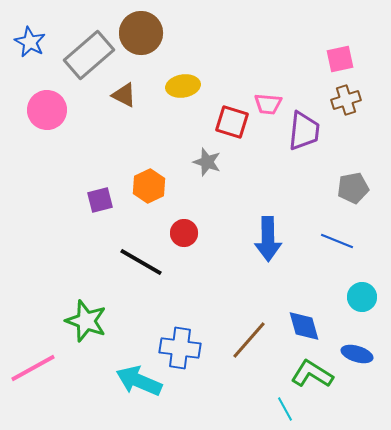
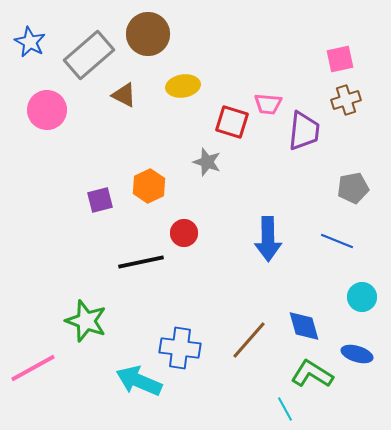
brown circle: moved 7 px right, 1 px down
black line: rotated 42 degrees counterclockwise
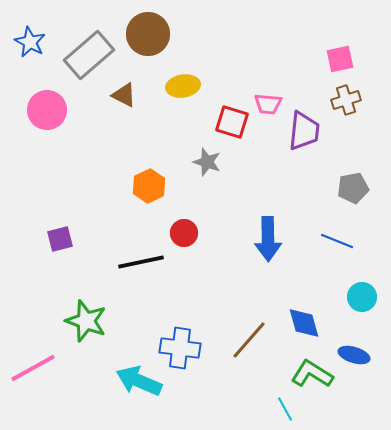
purple square: moved 40 px left, 39 px down
blue diamond: moved 3 px up
blue ellipse: moved 3 px left, 1 px down
